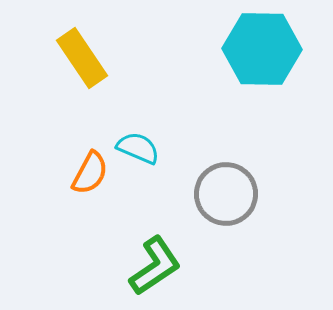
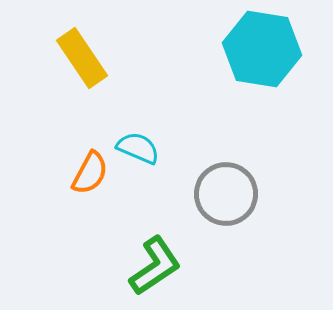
cyan hexagon: rotated 8 degrees clockwise
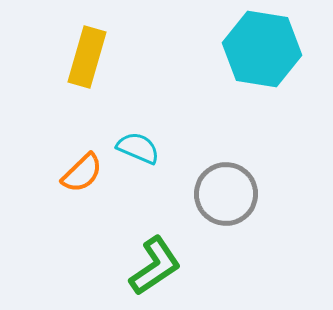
yellow rectangle: moved 5 px right, 1 px up; rotated 50 degrees clockwise
orange semicircle: moved 8 px left; rotated 18 degrees clockwise
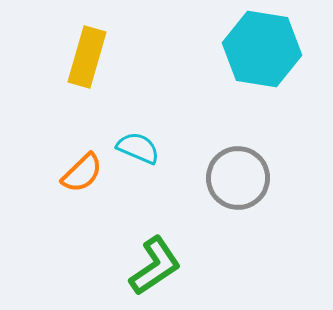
gray circle: moved 12 px right, 16 px up
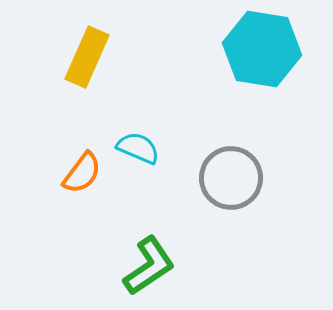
yellow rectangle: rotated 8 degrees clockwise
orange semicircle: rotated 9 degrees counterclockwise
gray circle: moved 7 px left
green L-shape: moved 6 px left
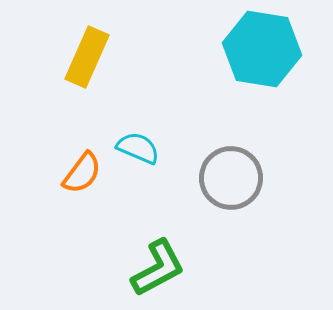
green L-shape: moved 9 px right, 2 px down; rotated 6 degrees clockwise
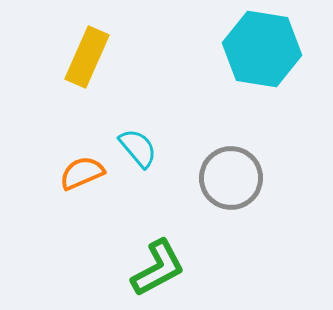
cyan semicircle: rotated 27 degrees clockwise
orange semicircle: rotated 150 degrees counterclockwise
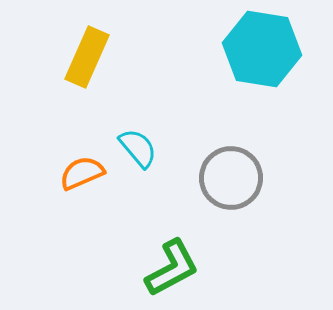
green L-shape: moved 14 px right
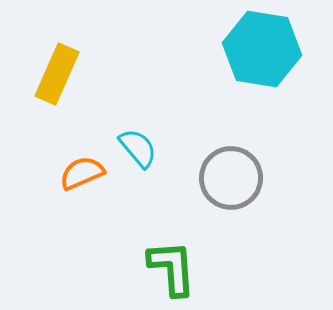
yellow rectangle: moved 30 px left, 17 px down
green L-shape: rotated 66 degrees counterclockwise
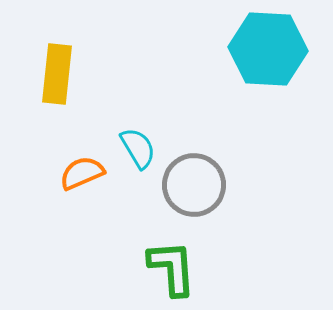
cyan hexagon: moved 6 px right; rotated 6 degrees counterclockwise
yellow rectangle: rotated 18 degrees counterclockwise
cyan semicircle: rotated 9 degrees clockwise
gray circle: moved 37 px left, 7 px down
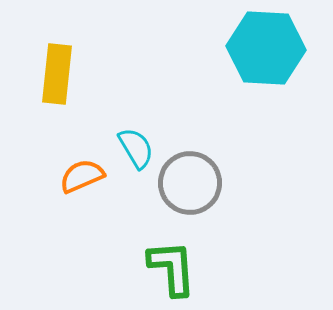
cyan hexagon: moved 2 px left, 1 px up
cyan semicircle: moved 2 px left
orange semicircle: moved 3 px down
gray circle: moved 4 px left, 2 px up
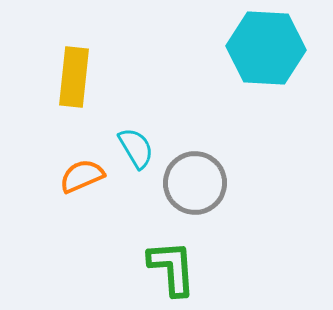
yellow rectangle: moved 17 px right, 3 px down
gray circle: moved 5 px right
